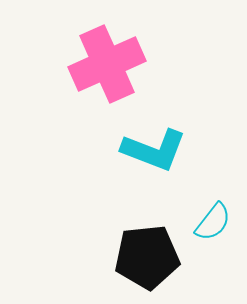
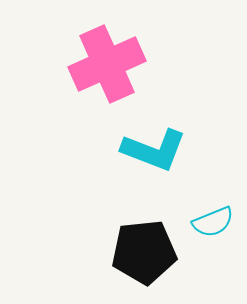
cyan semicircle: rotated 30 degrees clockwise
black pentagon: moved 3 px left, 5 px up
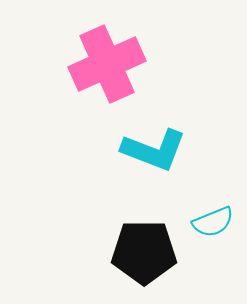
black pentagon: rotated 6 degrees clockwise
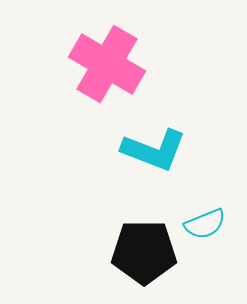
pink cross: rotated 36 degrees counterclockwise
cyan semicircle: moved 8 px left, 2 px down
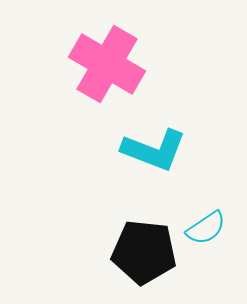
cyan semicircle: moved 1 px right, 4 px down; rotated 12 degrees counterclockwise
black pentagon: rotated 6 degrees clockwise
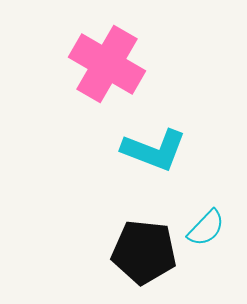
cyan semicircle: rotated 12 degrees counterclockwise
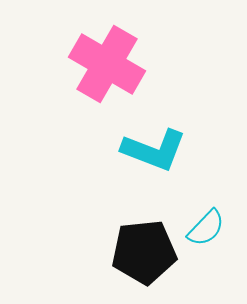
black pentagon: rotated 12 degrees counterclockwise
